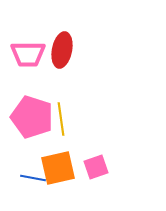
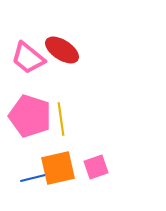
red ellipse: rotated 68 degrees counterclockwise
pink trapezoid: moved 4 px down; rotated 39 degrees clockwise
pink pentagon: moved 2 px left, 1 px up
blue line: rotated 25 degrees counterclockwise
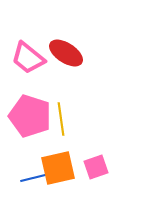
red ellipse: moved 4 px right, 3 px down
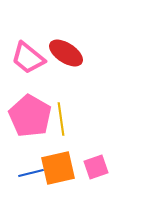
pink pentagon: rotated 12 degrees clockwise
blue line: moved 2 px left, 5 px up
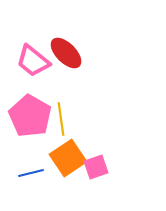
red ellipse: rotated 12 degrees clockwise
pink trapezoid: moved 5 px right, 3 px down
orange square: moved 10 px right, 10 px up; rotated 21 degrees counterclockwise
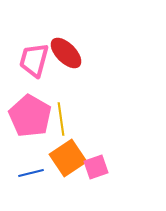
pink trapezoid: moved 1 px right, 1 px up; rotated 66 degrees clockwise
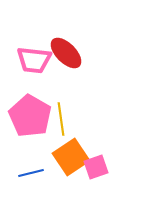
pink trapezoid: rotated 99 degrees counterclockwise
orange square: moved 3 px right, 1 px up
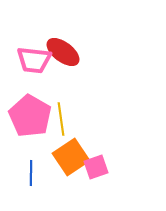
red ellipse: moved 3 px left, 1 px up; rotated 8 degrees counterclockwise
blue line: rotated 75 degrees counterclockwise
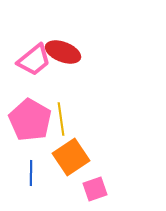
red ellipse: rotated 16 degrees counterclockwise
pink trapezoid: rotated 45 degrees counterclockwise
pink pentagon: moved 4 px down
pink square: moved 1 px left, 22 px down
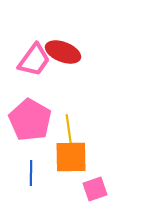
pink trapezoid: rotated 15 degrees counterclockwise
yellow line: moved 8 px right, 12 px down
orange square: rotated 33 degrees clockwise
